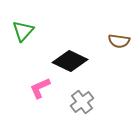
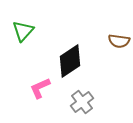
black diamond: rotated 60 degrees counterclockwise
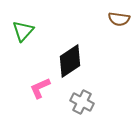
brown semicircle: moved 22 px up
gray cross: rotated 25 degrees counterclockwise
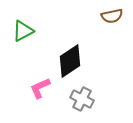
brown semicircle: moved 7 px left, 3 px up; rotated 20 degrees counterclockwise
green triangle: rotated 20 degrees clockwise
gray cross: moved 3 px up
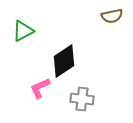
black diamond: moved 6 px left
gray cross: rotated 20 degrees counterclockwise
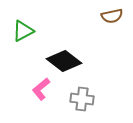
black diamond: rotated 72 degrees clockwise
pink L-shape: moved 1 px right, 1 px down; rotated 15 degrees counterclockwise
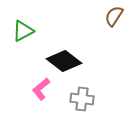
brown semicircle: moved 2 px right; rotated 135 degrees clockwise
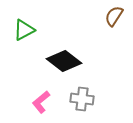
green triangle: moved 1 px right, 1 px up
pink L-shape: moved 13 px down
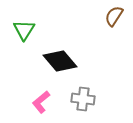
green triangle: rotated 30 degrees counterclockwise
black diamond: moved 4 px left; rotated 12 degrees clockwise
gray cross: moved 1 px right
